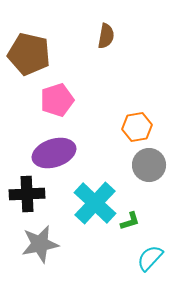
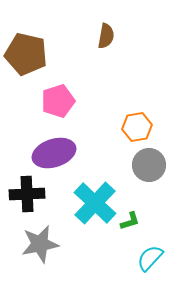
brown pentagon: moved 3 px left
pink pentagon: moved 1 px right, 1 px down
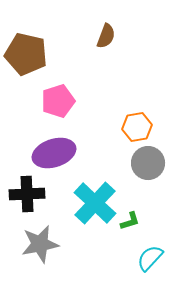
brown semicircle: rotated 10 degrees clockwise
gray circle: moved 1 px left, 2 px up
